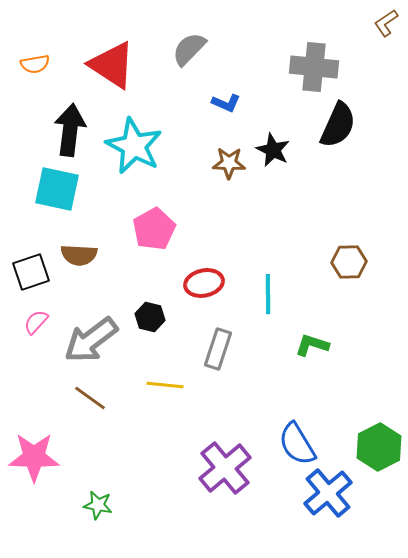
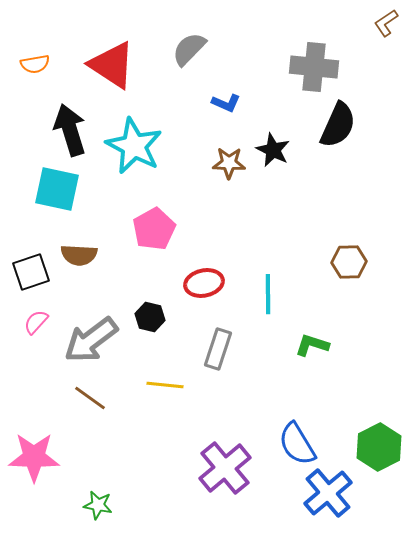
black arrow: rotated 24 degrees counterclockwise
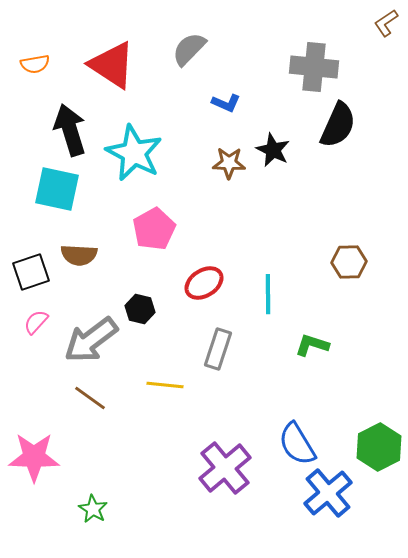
cyan star: moved 7 px down
red ellipse: rotated 21 degrees counterclockwise
black hexagon: moved 10 px left, 8 px up
green star: moved 5 px left, 4 px down; rotated 20 degrees clockwise
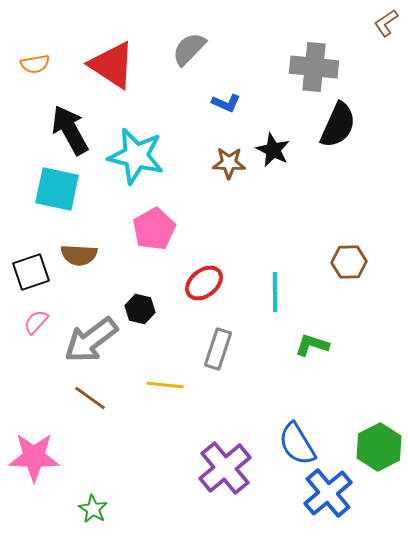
black arrow: rotated 12 degrees counterclockwise
cyan star: moved 2 px right, 3 px down; rotated 14 degrees counterclockwise
red ellipse: rotated 6 degrees counterclockwise
cyan line: moved 7 px right, 2 px up
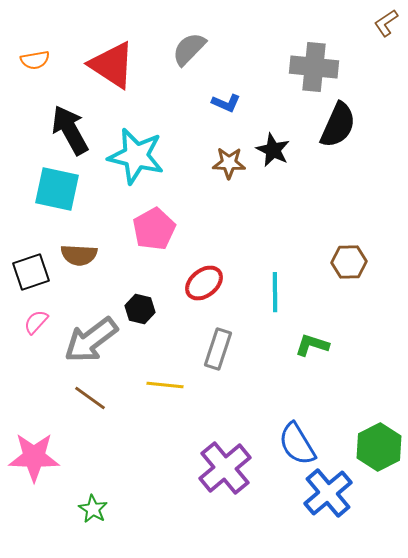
orange semicircle: moved 4 px up
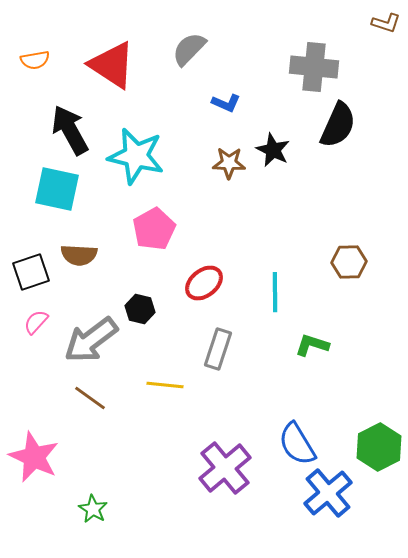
brown L-shape: rotated 128 degrees counterclockwise
pink star: rotated 24 degrees clockwise
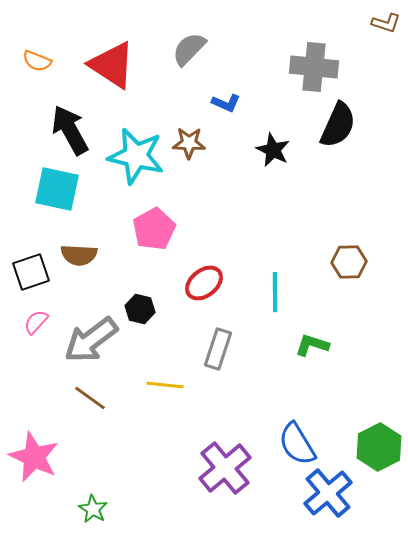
orange semicircle: moved 2 px right, 1 px down; rotated 32 degrees clockwise
brown star: moved 40 px left, 20 px up
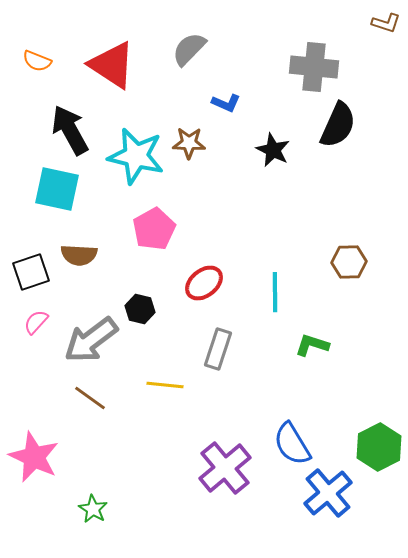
blue semicircle: moved 5 px left
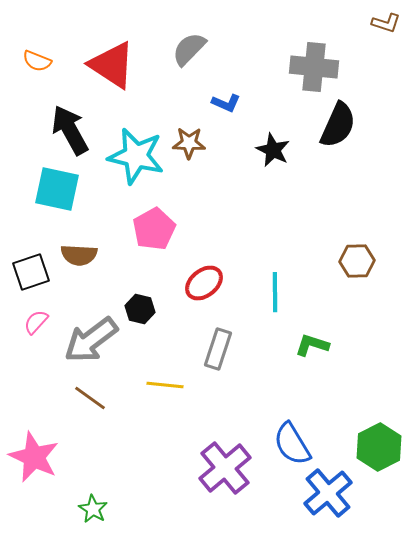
brown hexagon: moved 8 px right, 1 px up
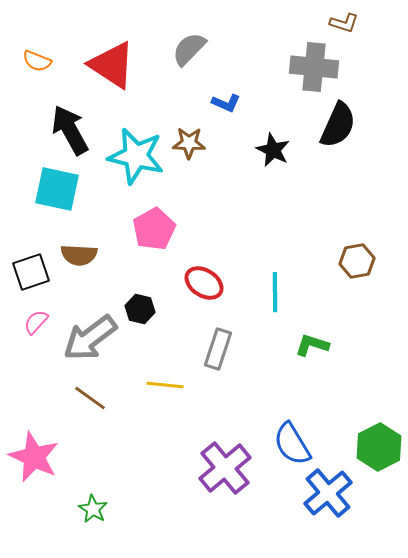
brown L-shape: moved 42 px left
brown hexagon: rotated 8 degrees counterclockwise
red ellipse: rotated 72 degrees clockwise
gray arrow: moved 1 px left, 2 px up
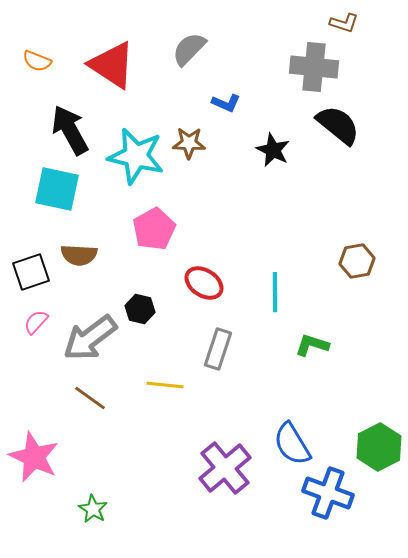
black semicircle: rotated 75 degrees counterclockwise
blue cross: rotated 30 degrees counterclockwise
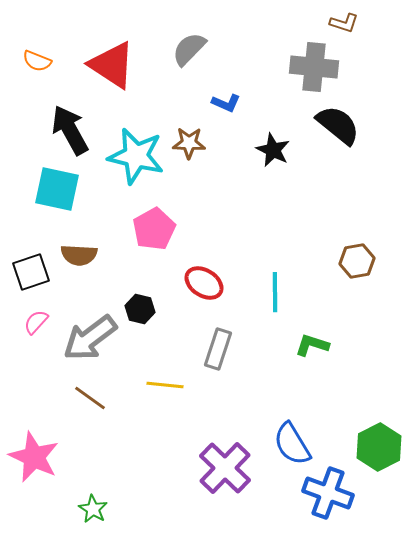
purple cross: rotated 6 degrees counterclockwise
